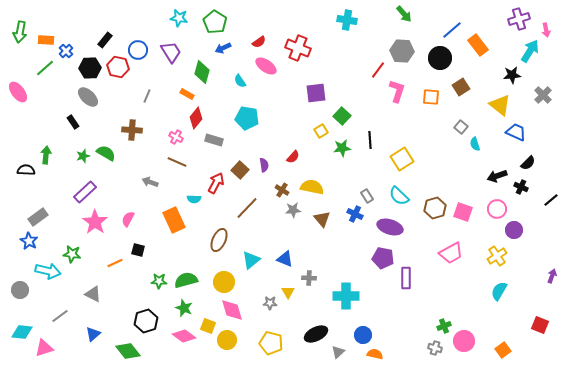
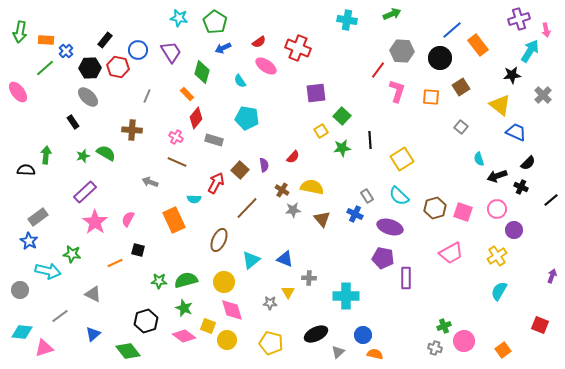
green arrow at (404, 14): moved 12 px left; rotated 72 degrees counterclockwise
orange rectangle at (187, 94): rotated 16 degrees clockwise
cyan semicircle at (475, 144): moved 4 px right, 15 px down
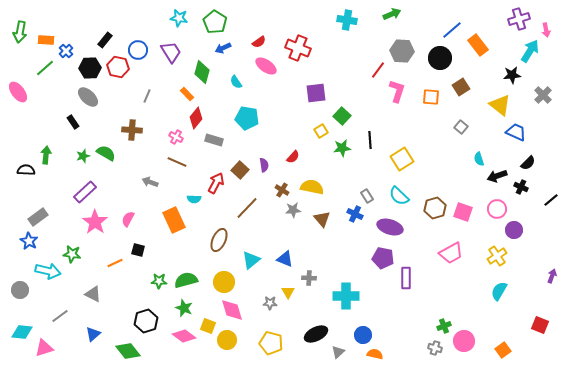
cyan semicircle at (240, 81): moved 4 px left, 1 px down
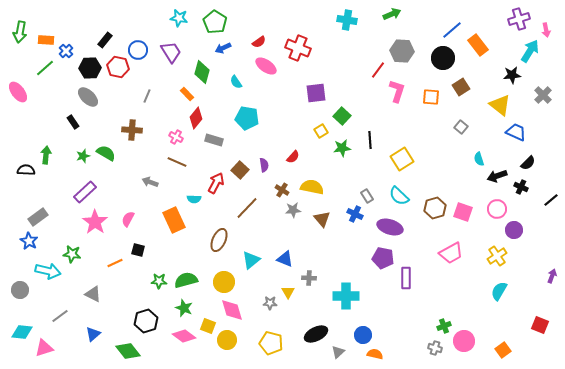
black circle at (440, 58): moved 3 px right
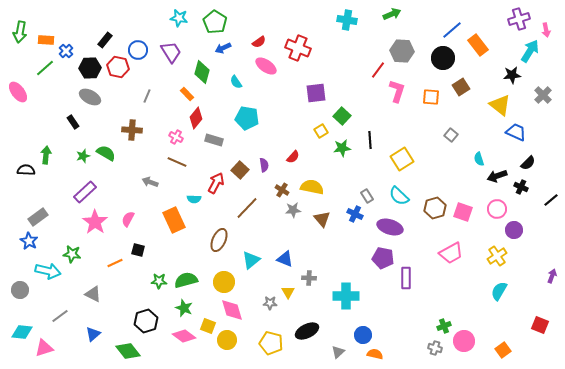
gray ellipse at (88, 97): moved 2 px right; rotated 15 degrees counterclockwise
gray square at (461, 127): moved 10 px left, 8 px down
black ellipse at (316, 334): moved 9 px left, 3 px up
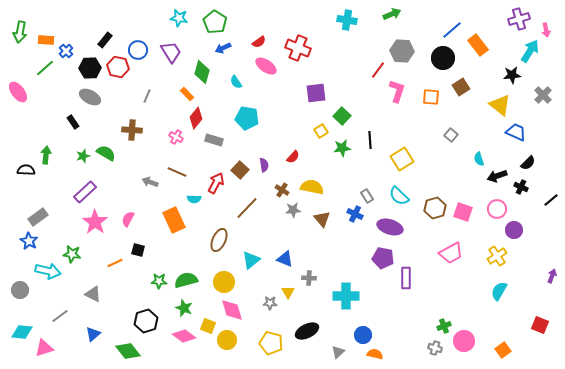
brown line at (177, 162): moved 10 px down
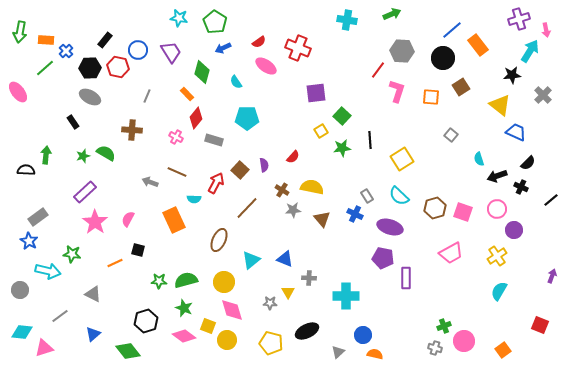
cyan pentagon at (247, 118): rotated 10 degrees counterclockwise
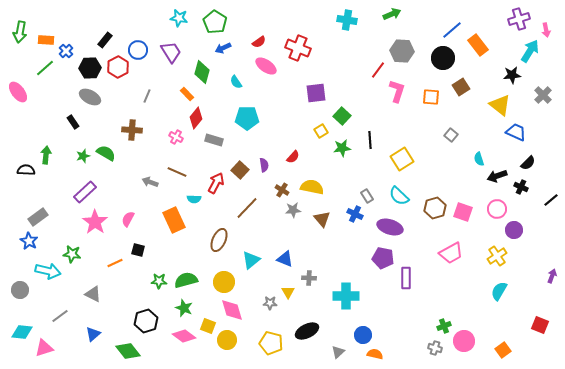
red hexagon at (118, 67): rotated 20 degrees clockwise
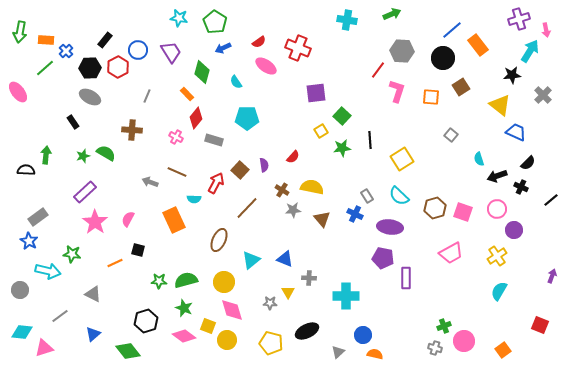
purple ellipse at (390, 227): rotated 10 degrees counterclockwise
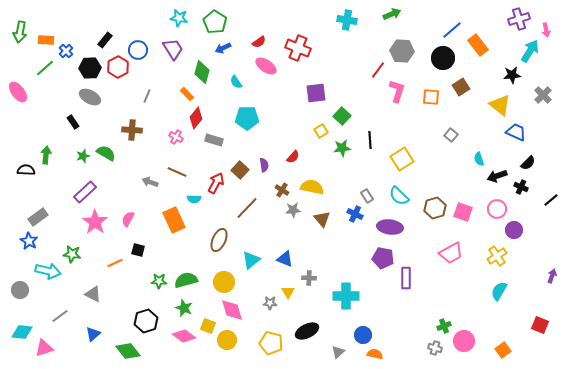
purple trapezoid at (171, 52): moved 2 px right, 3 px up
